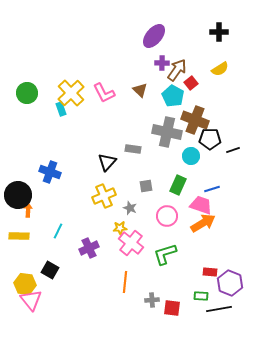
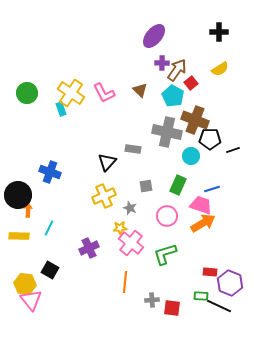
yellow cross at (71, 93): rotated 12 degrees counterclockwise
cyan line at (58, 231): moved 9 px left, 3 px up
black line at (219, 309): moved 3 px up; rotated 35 degrees clockwise
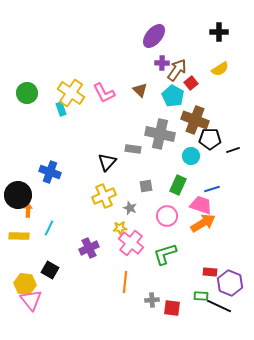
gray cross at (167, 132): moved 7 px left, 2 px down
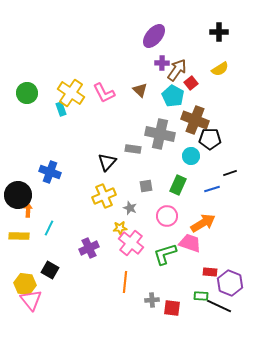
black line at (233, 150): moved 3 px left, 23 px down
pink trapezoid at (201, 205): moved 11 px left, 38 px down
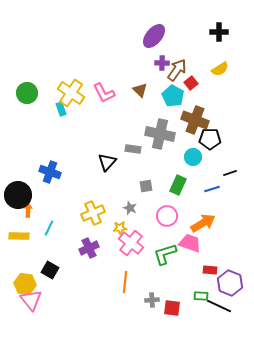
cyan circle at (191, 156): moved 2 px right, 1 px down
yellow cross at (104, 196): moved 11 px left, 17 px down
red rectangle at (210, 272): moved 2 px up
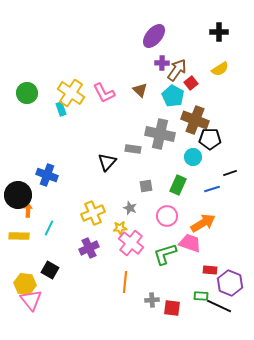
blue cross at (50, 172): moved 3 px left, 3 px down
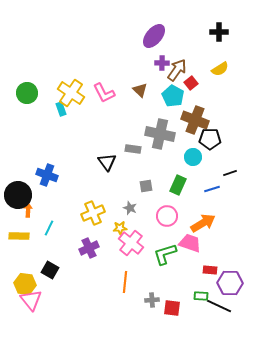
black triangle at (107, 162): rotated 18 degrees counterclockwise
purple hexagon at (230, 283): rotated 20 degrees counterclockwise
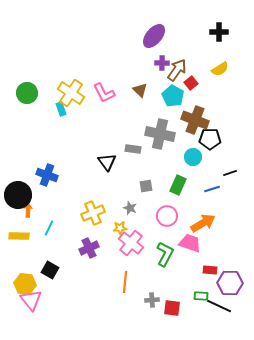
green L-shape at (165, 254): rotated 135 degrees clockwise
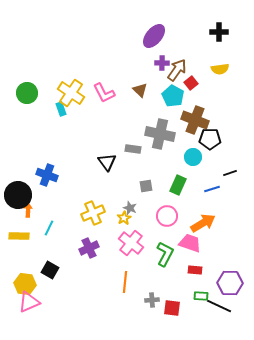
yellow semicircle at (220, 69): rotated 24 degrees clockwise
yellow star at (120, 228): moved 4 px right, 10 px up; rotated 24 degrees counterclockwise
red rectangle at (210, 270): moved 15 px left
pink triangle at (31, 300): moved 2 px left, 2 px down; rotated 45 degrees clockwise
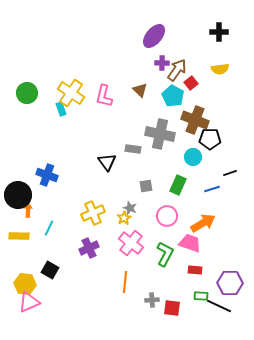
pink L-shape at (104, 93): moved 3 px down; rotated 40 degrees clockwise
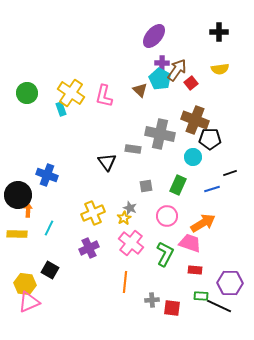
cyan pentagon at (173, 96): moved 13 px left, 17 px up
yellow rectangle at (19, 236): moved 2 px left, 2 px up
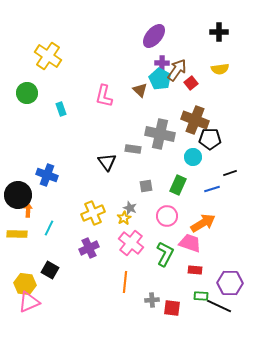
yellow cross at (71, 93): moved 23 px left, 37 px up
